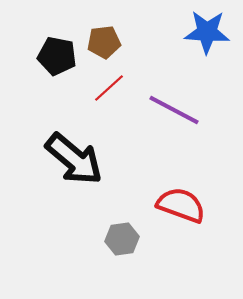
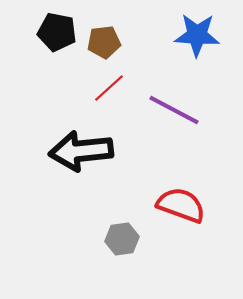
blue star: moved 10 px left, 3 px down
black pentagon: moved 24 px up
black arrow: moved 7 px right, 8 px up; rotated 134 degrees clockwise
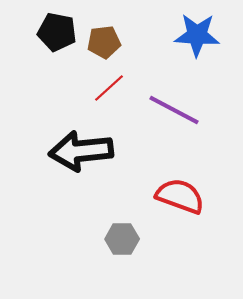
red semicircle: moved 1 px left, 9 px up
gray hexagon: rotated 8 degrees clockwise
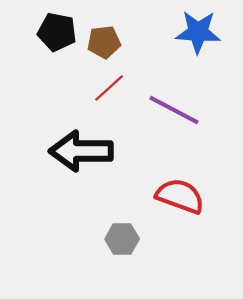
blue star: moved 1 px right, 3 px up
black arrow: rotated 6 degrees clockwise
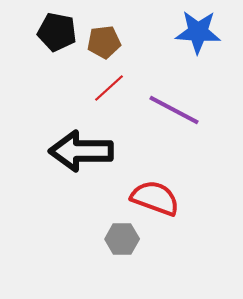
red semicircle: moved 25 px left, 2 px down
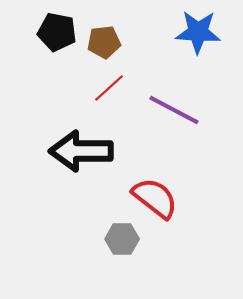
red semicircle: rotated 18 degrees clockwise
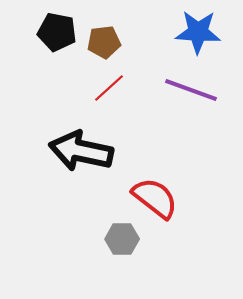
purple line: moved 17 px right, 20 px up; rotated 8 degrees counterclockwise
black arrow: rotated 12 degrees clockwise
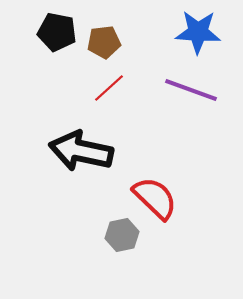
red semicircle: rotated 6 degrees clockwise
gray hexagon: moved 4 px up; rotated 12 degrees counterclockwise
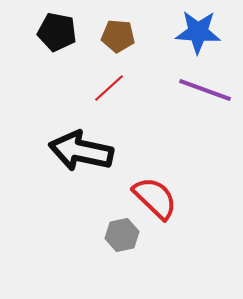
brown pentagon: moved 14 px right, 6 px up; rotated 12 degrees clockwise
purple line: moved 14 px right
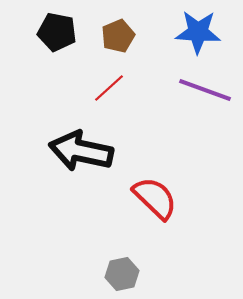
brown pentagon: rotated 28 degrees counterclockwise
gray hexagon: moved 39 px down
